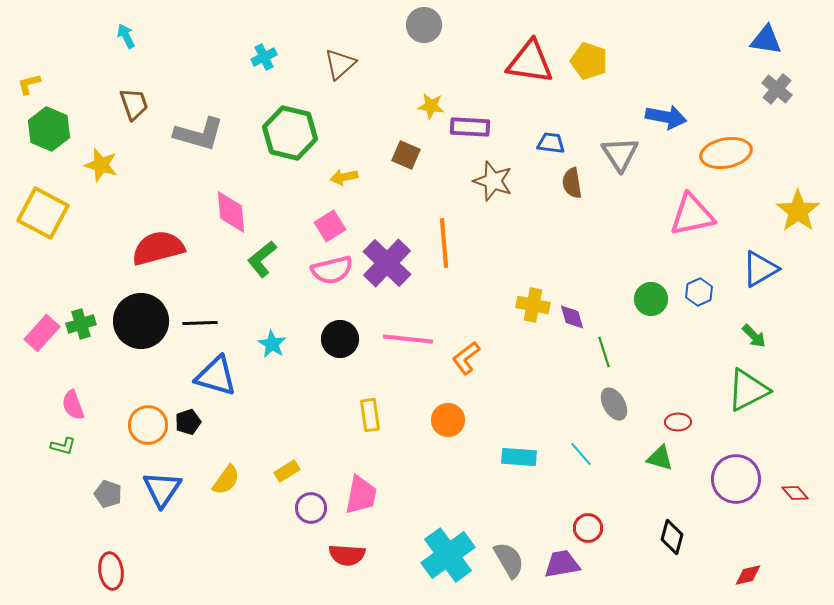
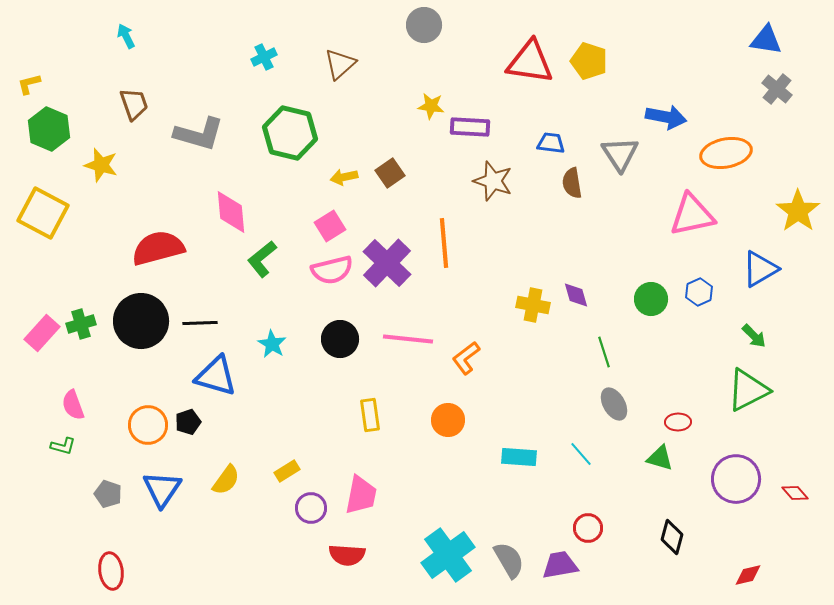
brown square at (406, 155): moved 16 px left, 18 px down; rotated 32 degrees clockwise
purple diamond at (572, 317): moved 4 px right, 22 px up
purple trapezoid at (562, 564): moved 2 px left, 1 px down
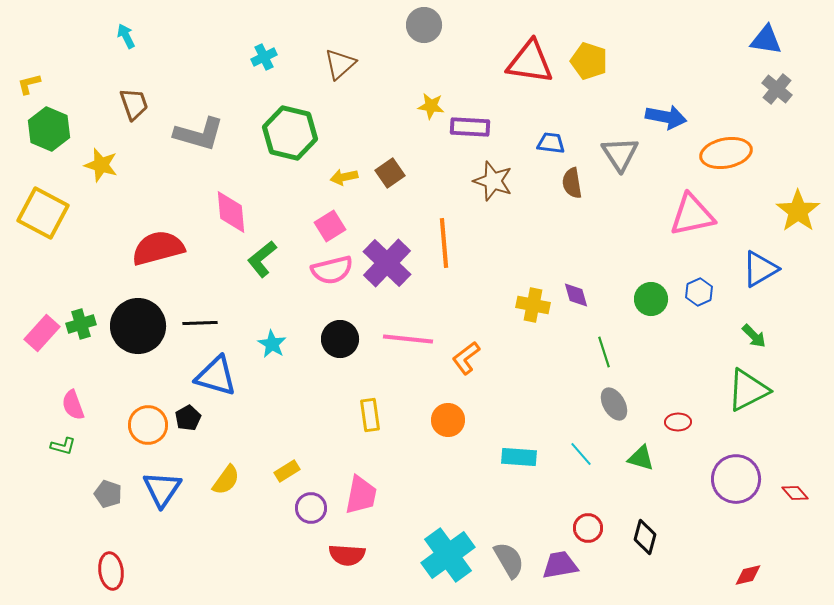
black circle at (141, 321): moved 3 px left, 5 px down
black pentagon at (188, 422): moved 4 px up; rotated 10 degrees counterclockwise
green triangle at (660, 458): moved 19 px left
black diamond at (672, 537): moved 27 px left
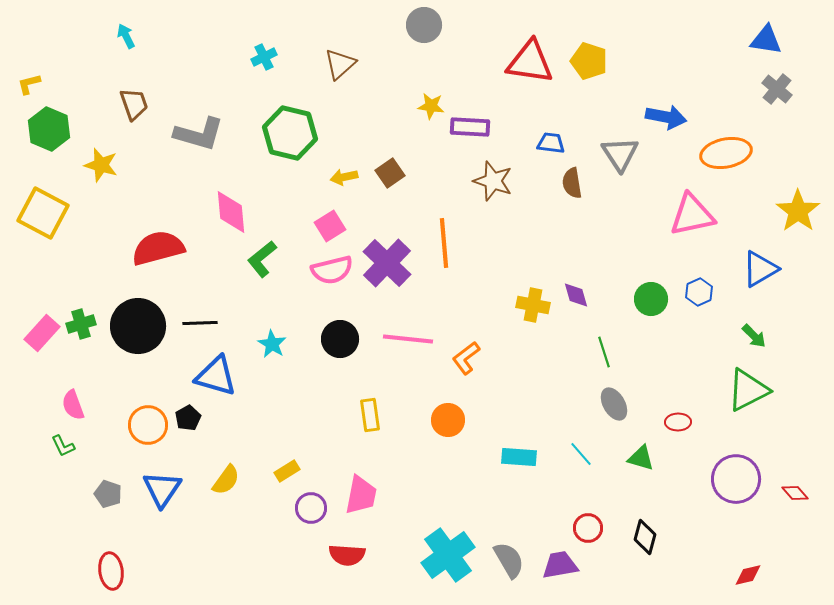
green L-shape at (63, 446): rotated 50 degrees clockwise
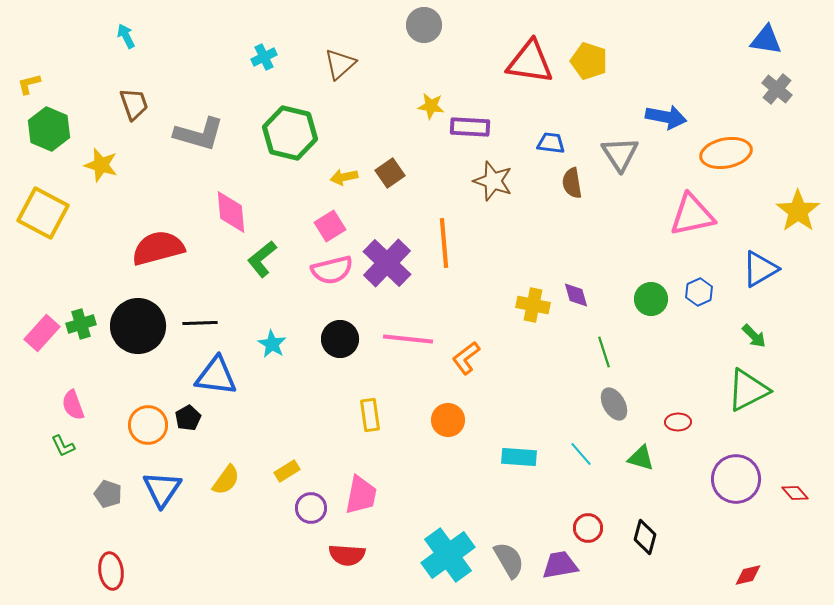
blue triangle at (216, 376): rotated 9 degrees counterclockwise
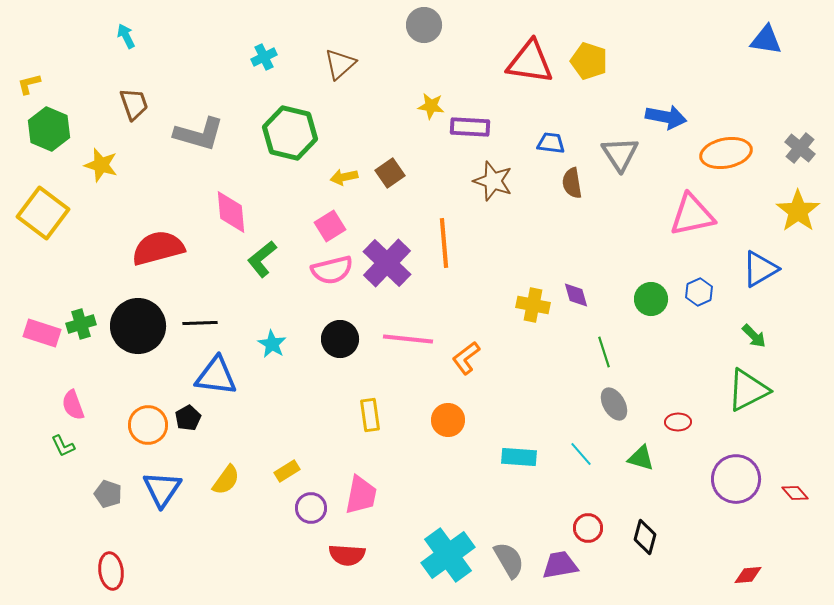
gray cross at (777, 89): moved 23 px right, 59 px down
yellow square at (43, 213): rotated 9 degrees clockwise
pink rectangle at (42, 333): rotated 66 degrees clockwise
red diamond at (748, 575): rotated 8 degrees clockwise
